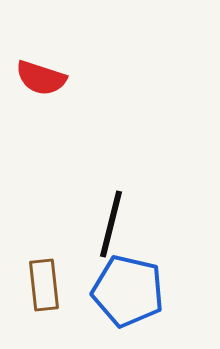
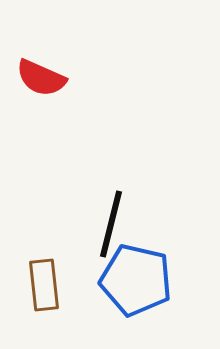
red semicircle: rotated 6 degrees clockwise
blue pentagon: moved 8 px right, 11 px up
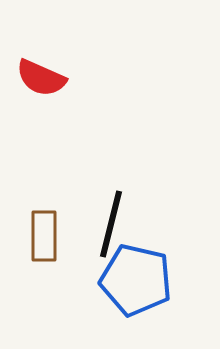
brown rectangle: moved 49 px up; rotated 6 degrees clockwise
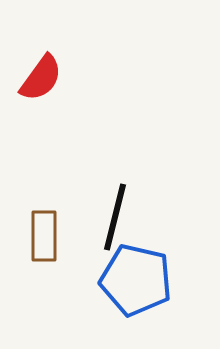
red semicircle: rotated 78 degrees counterclockwise
black line: moved 4 px right, 7 px up
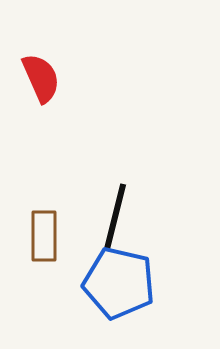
red semicircle: rotated 60 degrees counterclockwise
blue pentagon: moved 17 px left, 3 px down
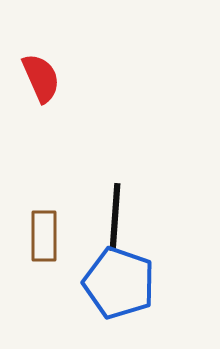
black line: rotated 10 degrees counterclockwise
blue pentagon: rotated 6 degrees clockwise
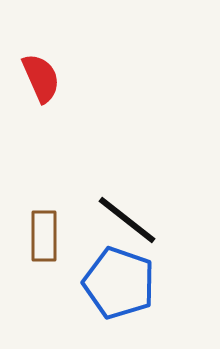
black line: moved 12 px right, 3 px down; rotated 56 degrees counterclockwise
